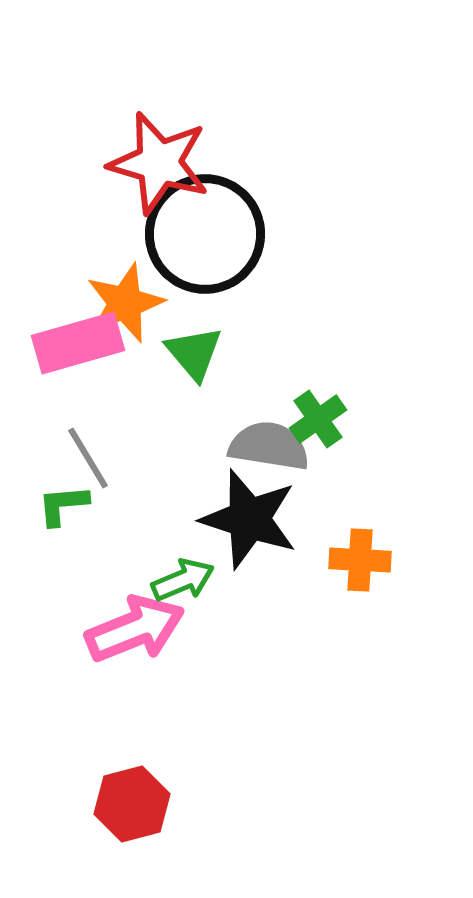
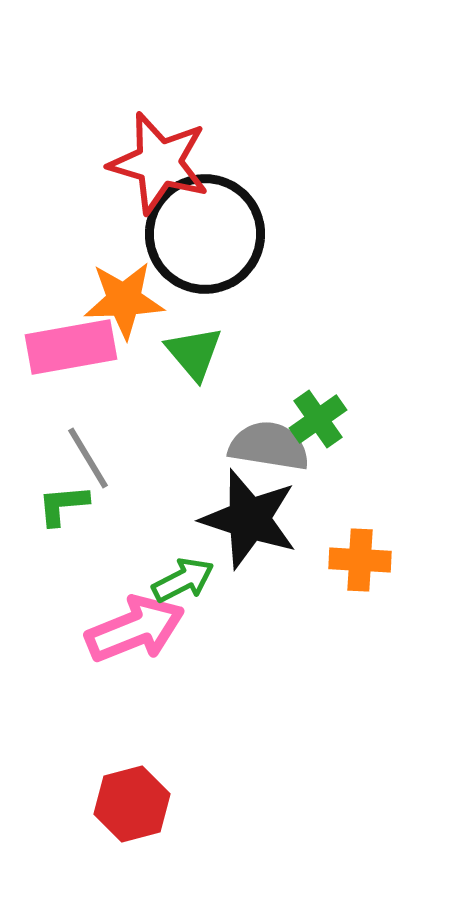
orange star: moved 1 px left, 3 px up; rotated 18 degrees clockwise
pink rectangle: moved 7 px left, 4 px down; rotated 6 degrees clockwise
green arrow: rotated 4 degrees counterclockwise
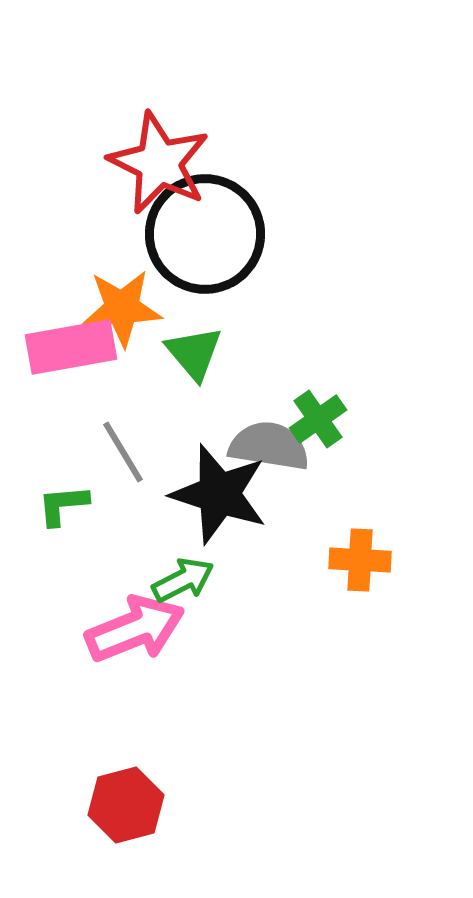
red star: rotated 10 degrees clockwise
orange star: moved 2 px left, 8 px down
gray line: moved 35 px right, 6 px up
black star: moved 30 px left, 25 px up
red hexagon: moved 6 px left, 1 px down
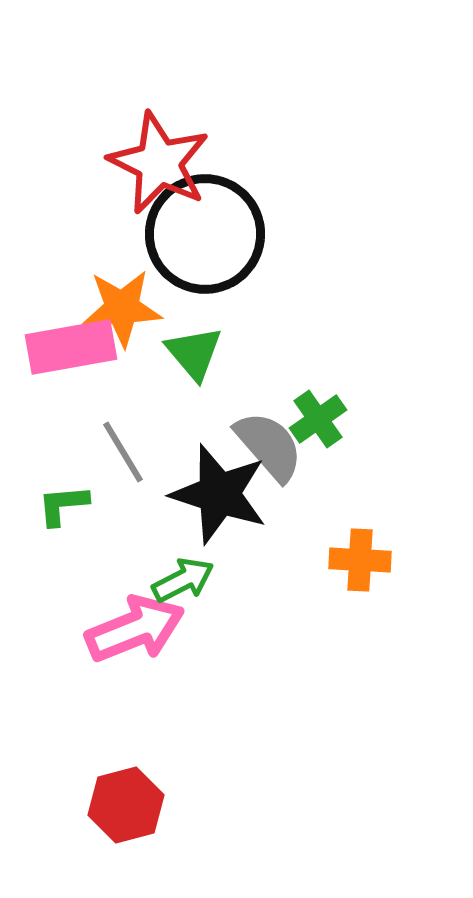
gray semicircle: rotated 40 degrees clockwise
